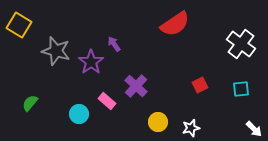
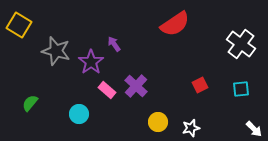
pink rectangle: moved 11 px up
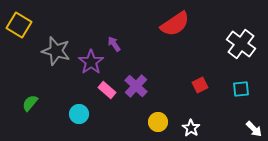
white star: rotated 24 degrees counterclockwise
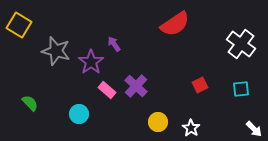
green semicircle: rotated 96 degrees clockwise
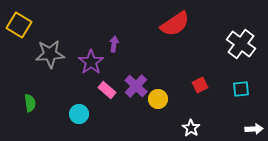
purple arrow: rotated 42 degrees clockwise
gray star: moved 6 px left, 3 px down; rotated 20 degrees counterclockwise
green semicircle: rotated 36 degrees clockwise
yellow circle: moved 23 px up
white arrow: rotated 48 degrees counterclockwise
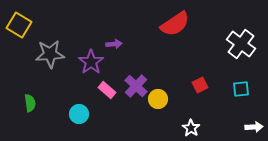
purple arrow: rotated 77 degrees clockwise
white arrow: moved 2 px up
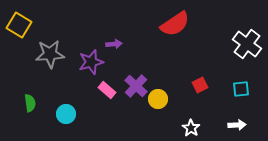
white cross: moved 6 px right
purple star: rotated 20 degrees clockwise
cyan circle: moved 13 px left
white arrow: moved 17 px left, 2 px up
